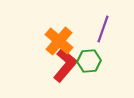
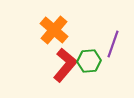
purple line: moved 10 px right, 15 px down
orange cross: moved 5 px left, 11 px up
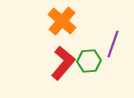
orange cross: moved 8 px right, 9 px up
red L-shape: moved 2 px left, 2 px up
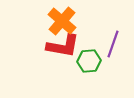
red L-shape: moved 17 px up; rotated 60 degrees clockwise
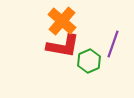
green hexagon: rotated 20 degrees counterclockwise
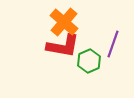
orange cross: moved 2 px right, 1 px down
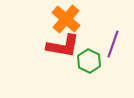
orange cross: moved 2 px right, 3 px up
green hexagon: rotated 10 degrees counterclockwise
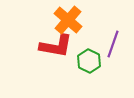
orange cross: moved 2 px right, 1 px down
red L-shape: moved 7 px left
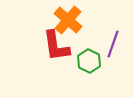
red L-shape: rotated 72 degrees clockwise
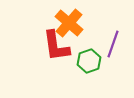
orange cross: moved 1 px right, 3 px down
green hexagon: rotated 15 degrees clockwise
